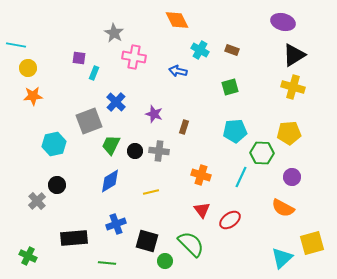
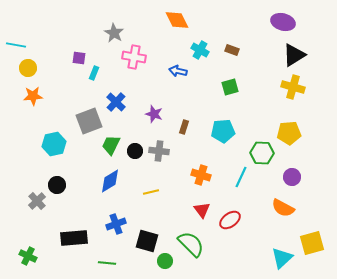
cyan pentagon at (235, 131): moved 12 px left
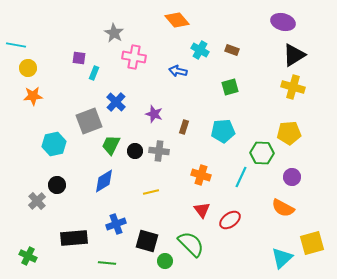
orange diamond at (177, 20): rotated 15 degrees counterclockwise
blue diamond at (110, 181): moved 6 px left
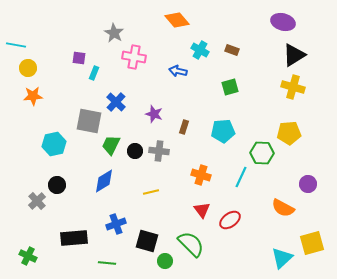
gray square at (89, 121): rotated 32 degrees clockwise
purple circle at (292, 177): moved 16 px right, 7 px down
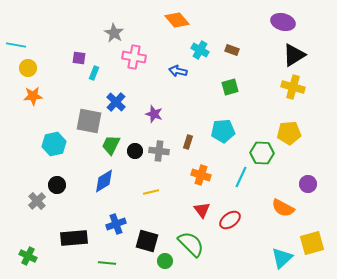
brown rectangle at (184, 127): moved 4 px right, 15 px down
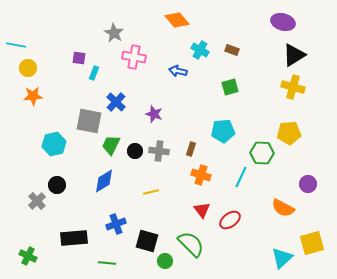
brown rectangle at (188, 142): moved 3 px right, 7 px down
